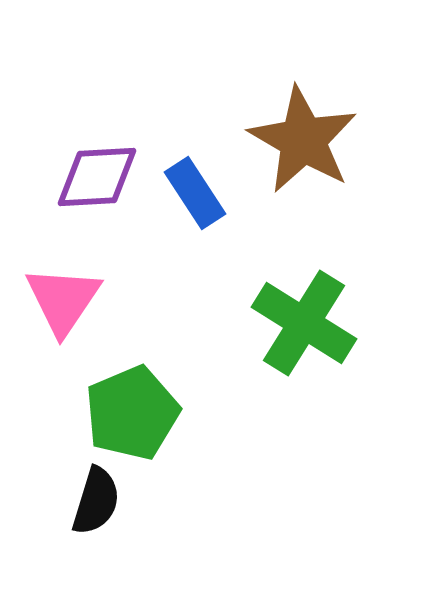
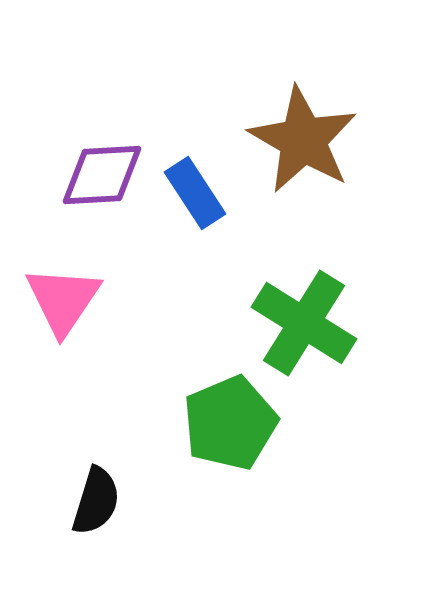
purple diamond: moved 5 px right, 2 px up
green pentagon: moved 98 px right, 10 px down
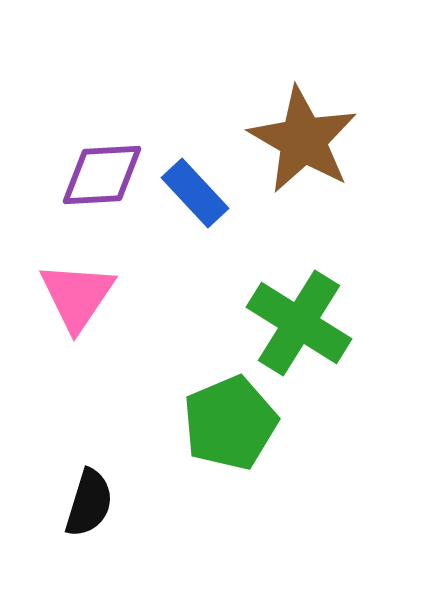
blue rectangle: rotated 10 degrees counterclockwise
pink triangle: moved 14 px right, 4 px up
green cross: moved 5 px left
black semicircle: moved 7 px left, 2 px down
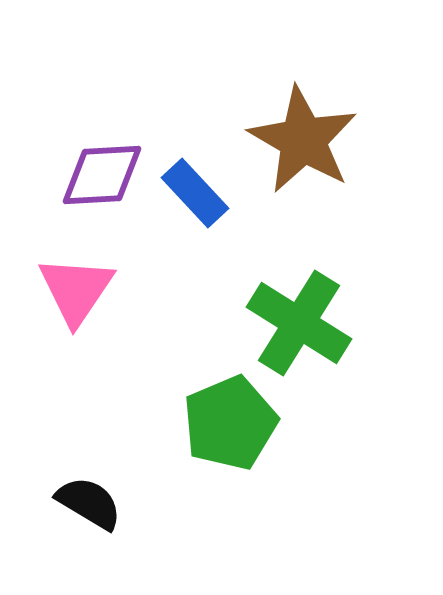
pink triangle: moved 1 px left, 6 px up
black semicircle: rotated 76 degrees counterclockwise
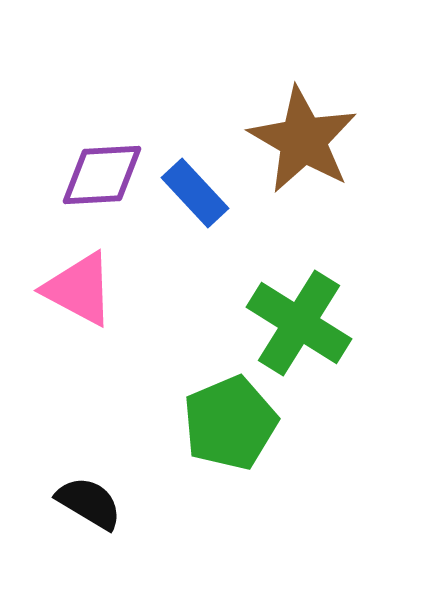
pink triangle: moved 3 px right, 1 px up; rotated 36 degrees counterclockwise
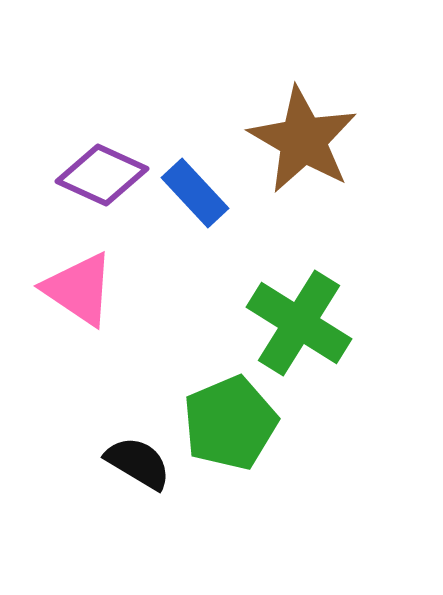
purple diamond: rotated 28 degrees clockwise
pink triangle: rotated 6 degrees clockwise
black semicircle: moved 49 px right, 40 px up
